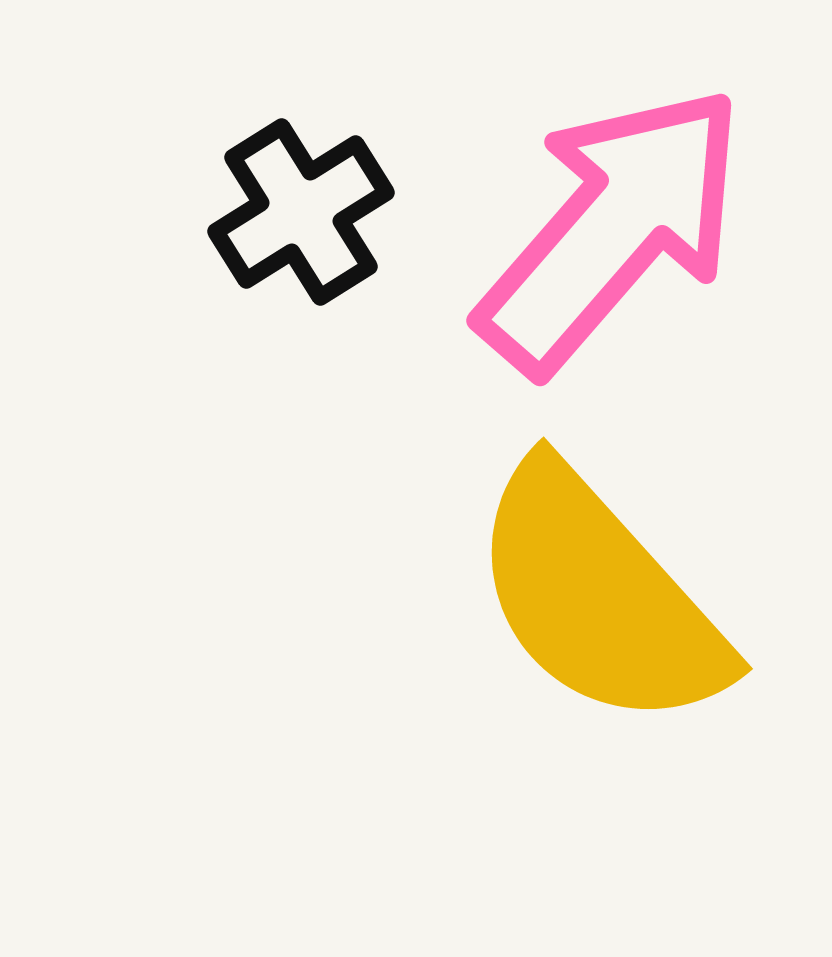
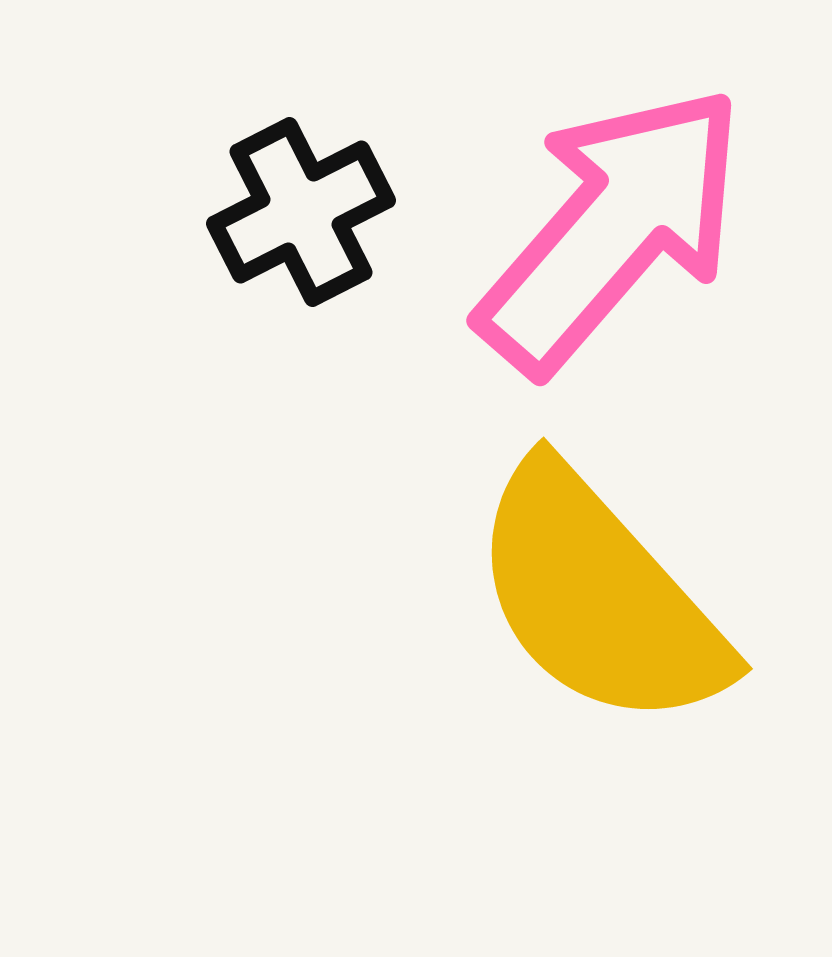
black cross: rotated 5 degrees clockwise
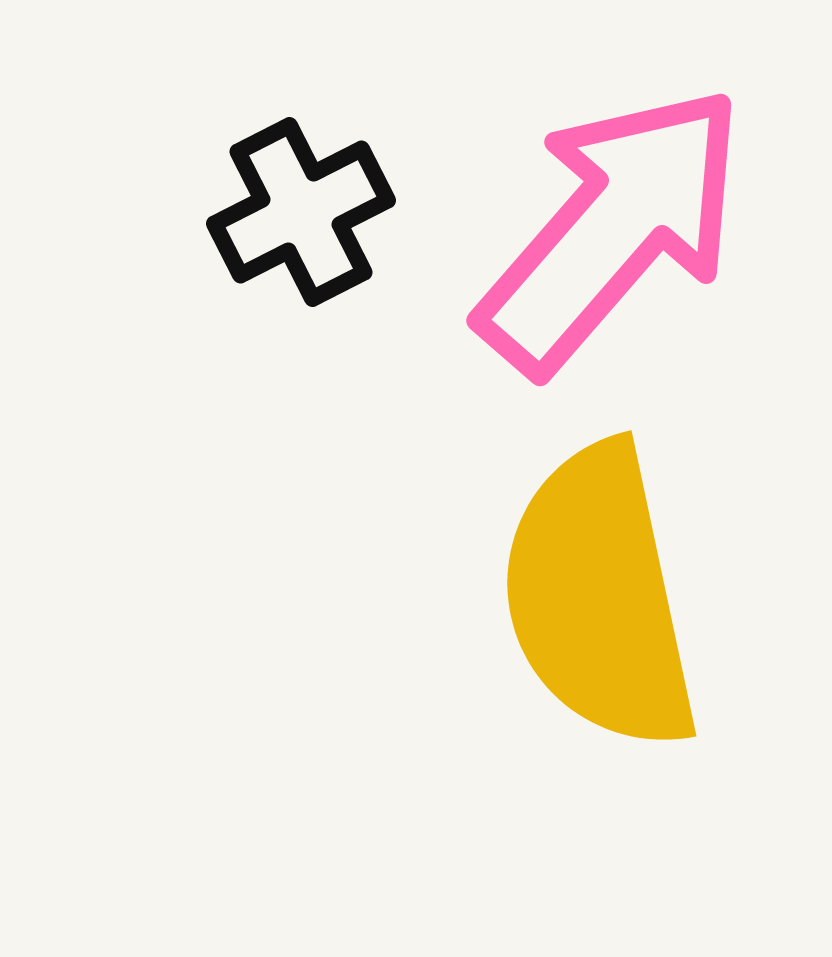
yellow semicircle: rotated 30 degrees clockwise
